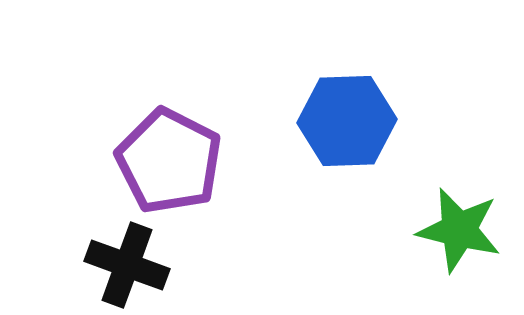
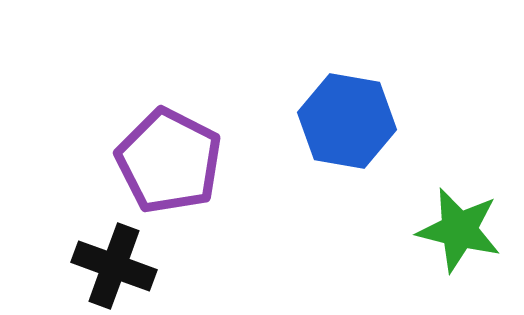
blue hexagon: rotated 12 degrees clockwise
black cross: moved 13 px left, 1 px down
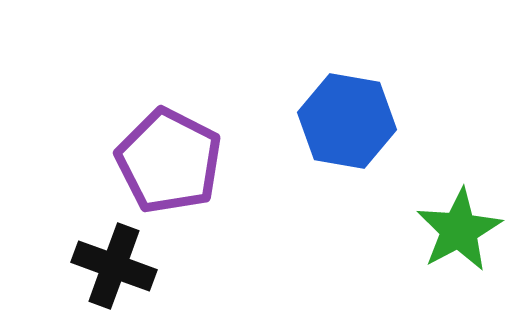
green star: rotated 30 degrees clockwise
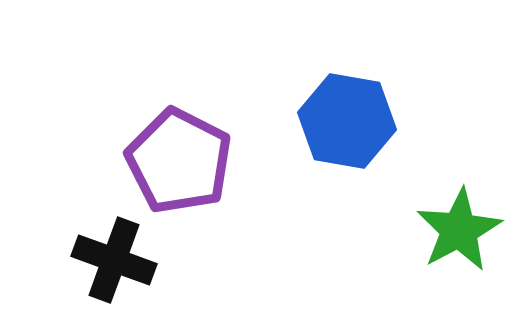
purple pentagon: moved 10 px right
black cross: moved 6 px up
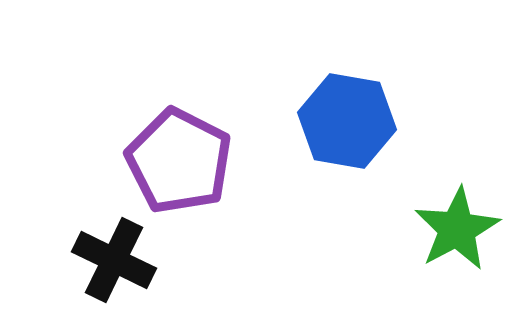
green star: moved 2 px left, 1 px up
black cross: rotated 6 degrees clockwise
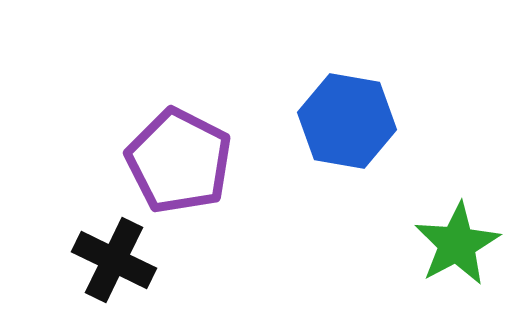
green star: moved 15 px down
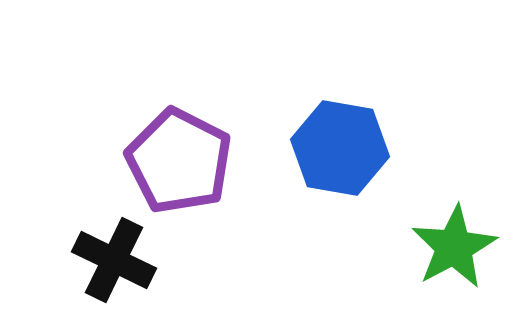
blue hexagon: moved 7 px left, 27 px down
green star: moved 3 px left, 3 px down
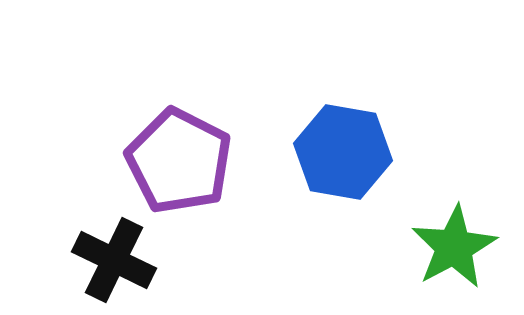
blue hexagon: moved 3 px right, 4 px down
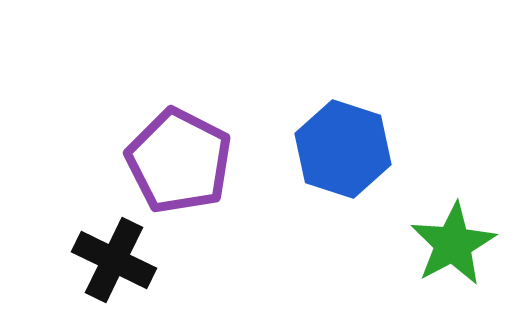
blue hexagon: moved 3 px up; rotated 8 degrees clockwise
green star: moved 1 px left, 3 px up
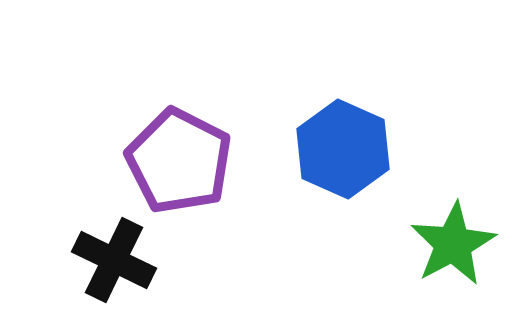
blue hexagon: rotated 6 degrees clockwise
